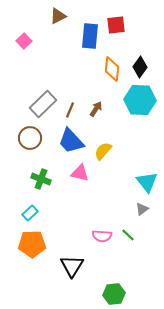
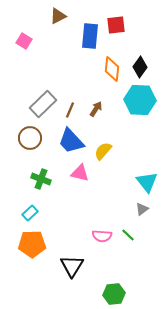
pink square: rotated 14 degrees counterclockwise
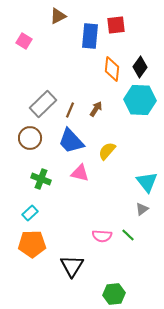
yellow semicircle: moved 4 px right
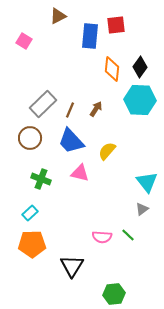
pink semicircle: moved 1 px down
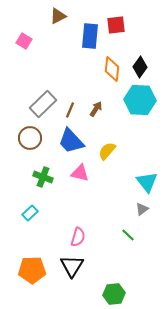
green cross: moved 2 px right, 2 px up
pink semicircle: moved 24 px left; rotated 78 degrees counterclockwise
orange pentagon: moved 26 px down
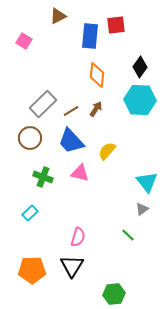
orange diamond: moved 15 px left, 6 px down
brown line: moved 1 px right, 1 px down; rotated 35 degrees clockwise
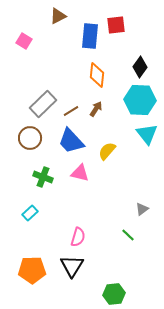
cyan triangle: moved 48 px up
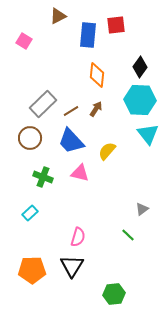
blue rectangle: moved 2 px left, 1 px up
cyan triangle: moved 1 px right
